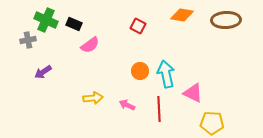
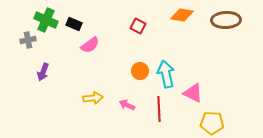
purple arrow: rotated 36 degrees counterclockwise
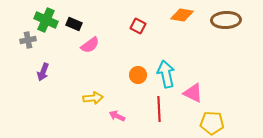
orange circle: moved 2 px left, 4 px down
pink arrow: moved 10 px left, 11 px down
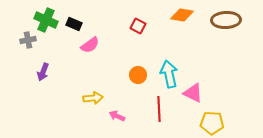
cyan arrow: moved 3 px right
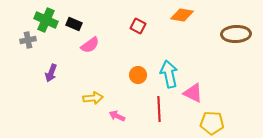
brown ellipse: moved 10 px right, 14 px down
purple arrow: moved 8 px right, 1 px down
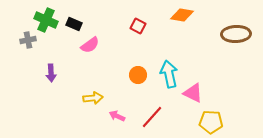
purple arrow: rotated 24 degrees counterclockwise
red line: moved 7 px left, 8 px down; rotated 45 degrees clockwise
yellow pentagon: moved 1 px left, 1 px up
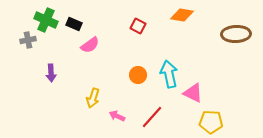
yellow arrow: rotated 114 degrees clockwise
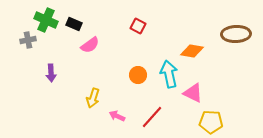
orange diamond: moved 10 px right, 36 px down
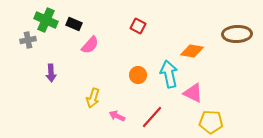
brown ellipse: moved 1 px right
pink semicircle: rotated 12 degrees counterclockwise
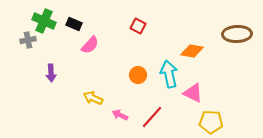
green cross: moved 2 px left, 1 px down
yellow arrow: rotated 96 degrees clockwise
pink arrow: moved 3 px right, 1 px up
